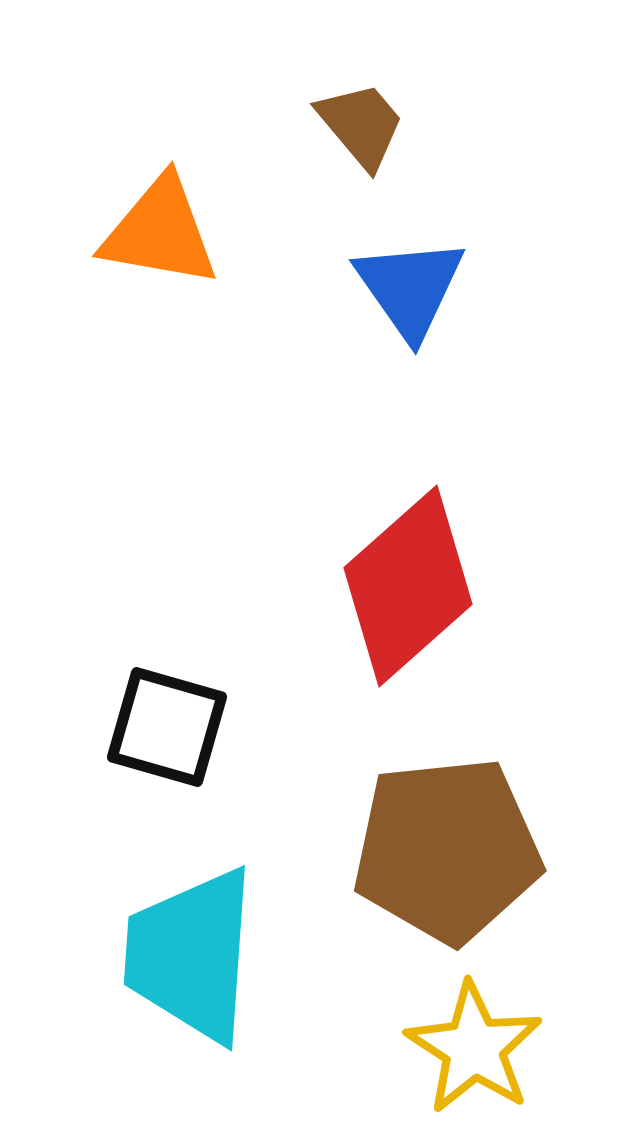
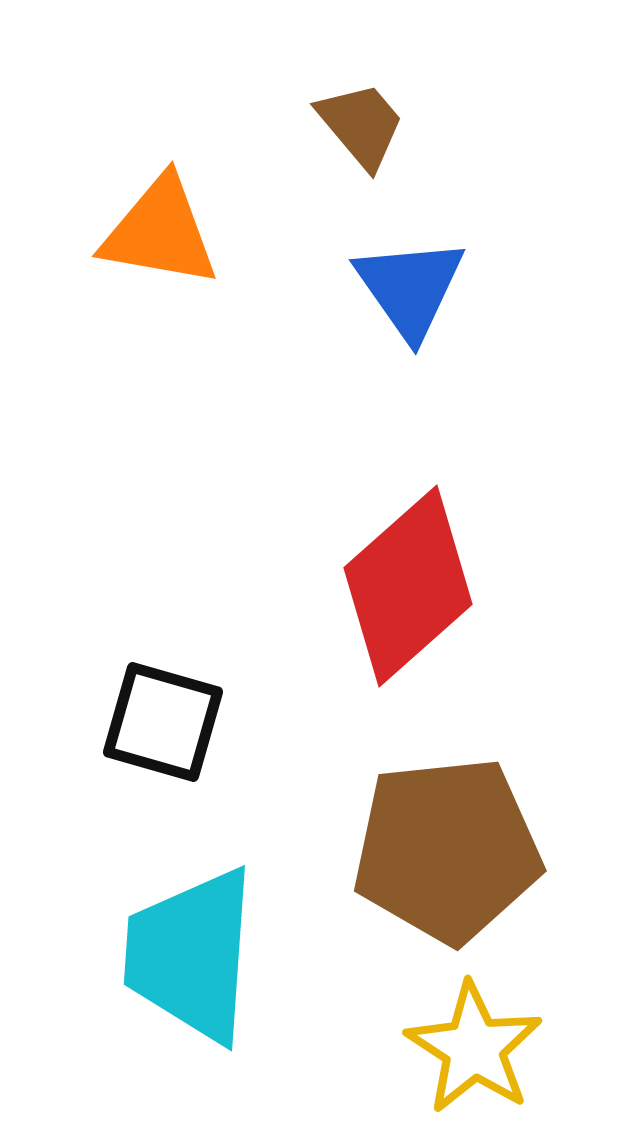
black square: moved 4 px left, 5 px up
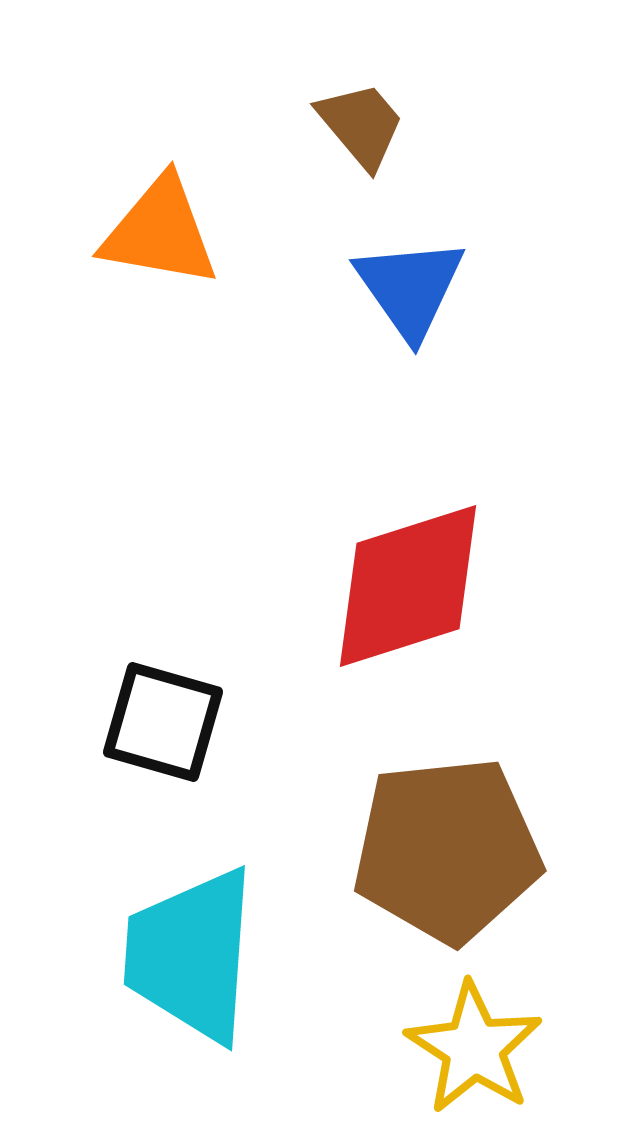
red diamond: rotated 24 degrees clockwise
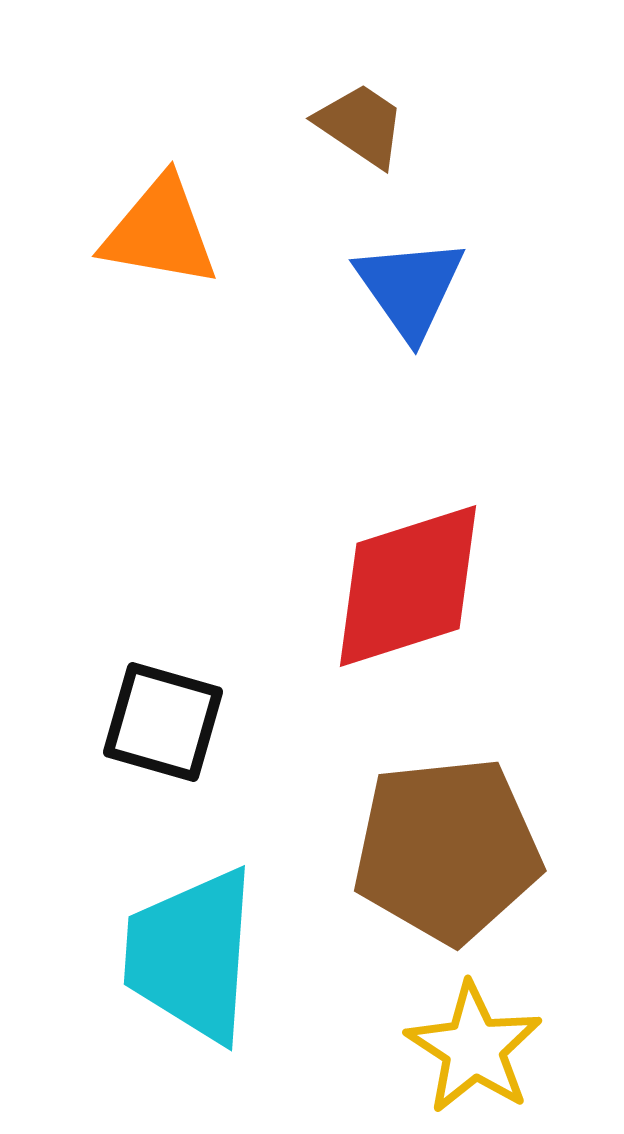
brown trapezoid: rotated 16 degrees counterclockwise
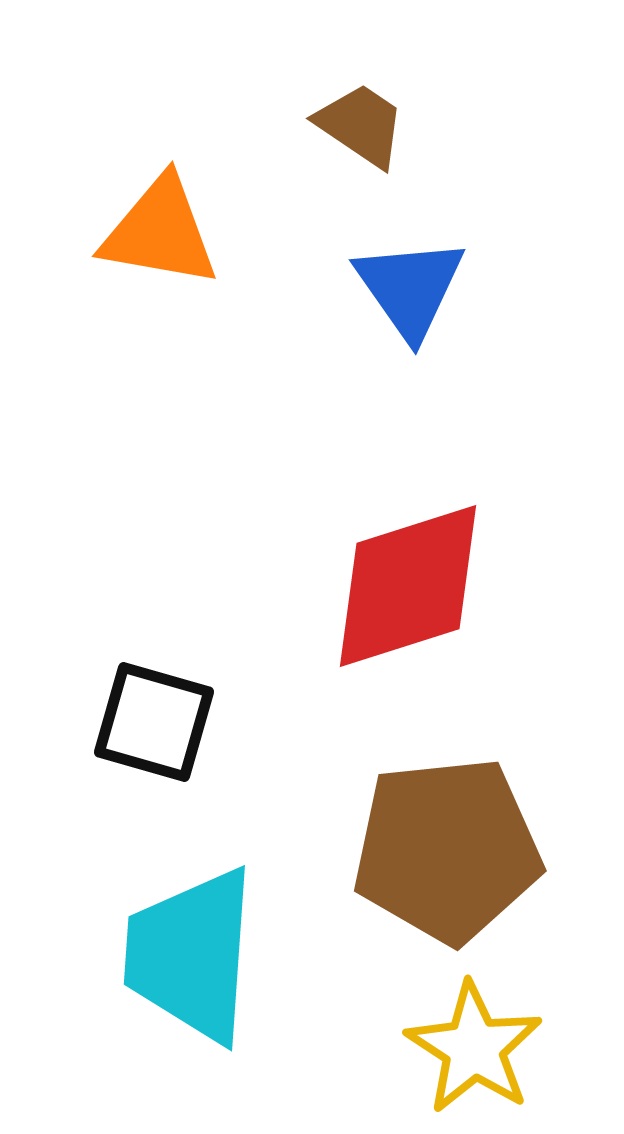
black square: moved 9 px left
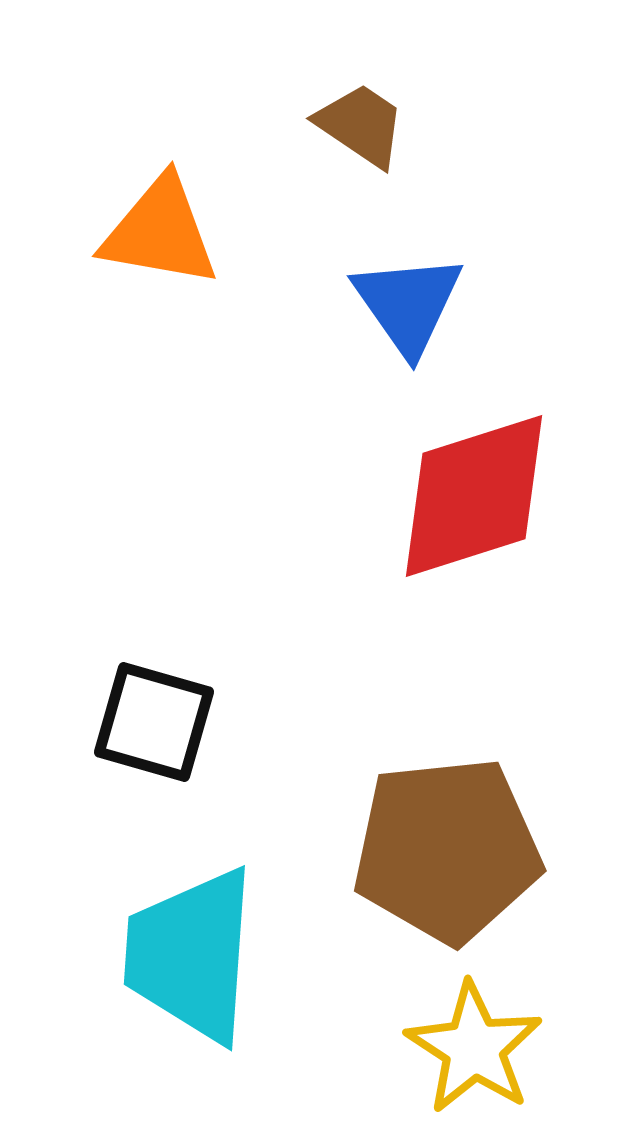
blue triangle: moved 2 px left, 16 px down
red diamond: moved 66 px right, 90 px up
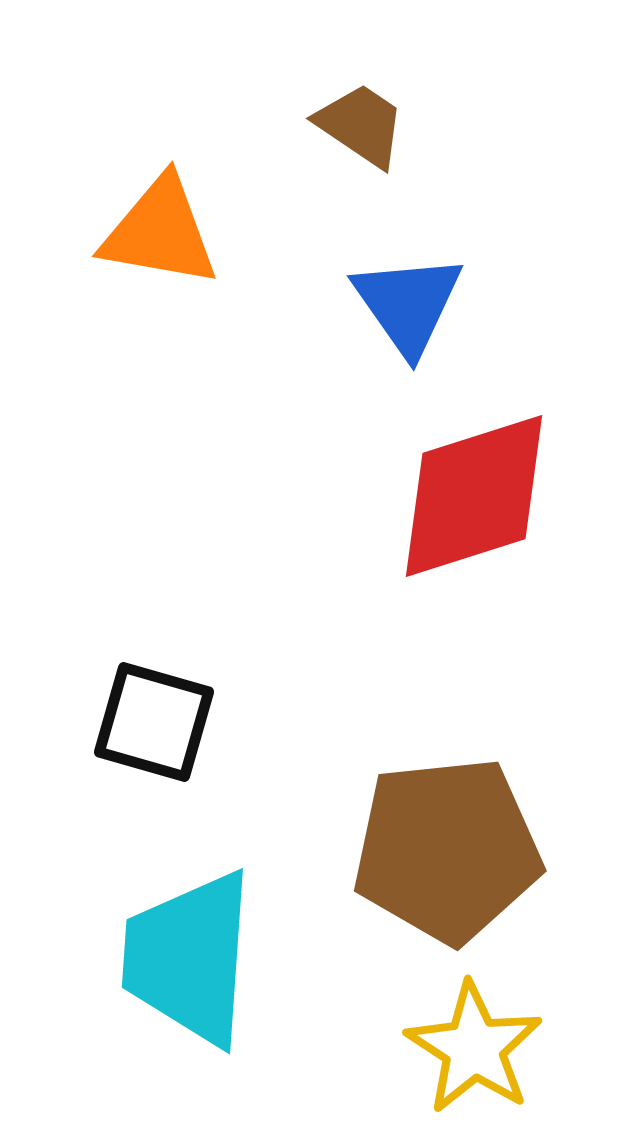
cyan trapezoid: moved 2 px left, 3 px down
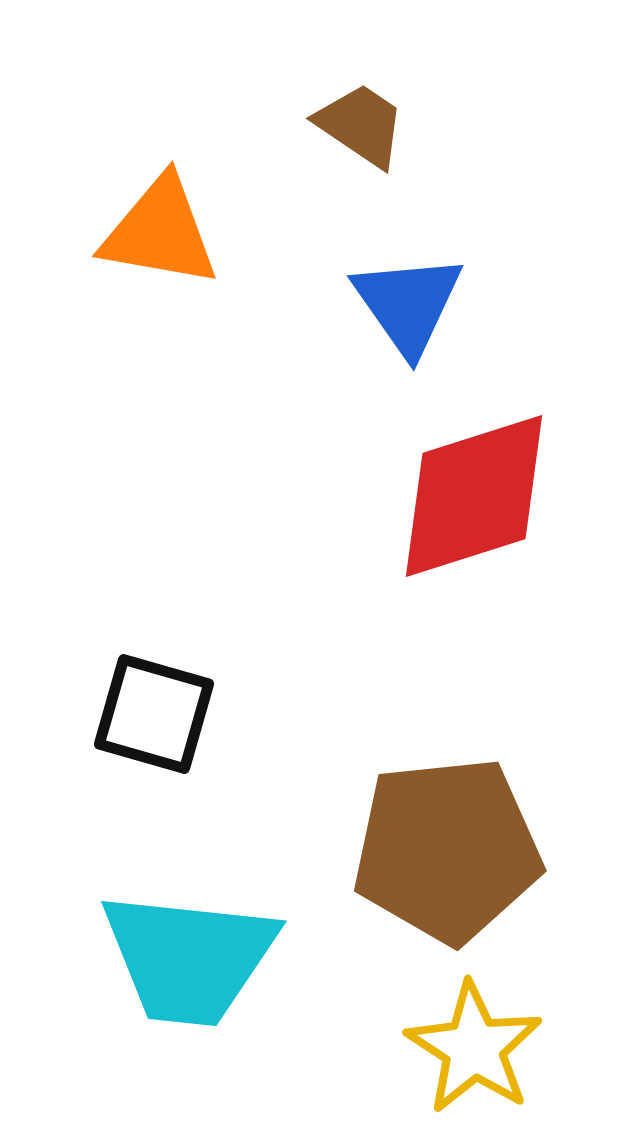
black square: moved 8 px up
cyan trapezoid: rotated 88 degrees counterclockwise
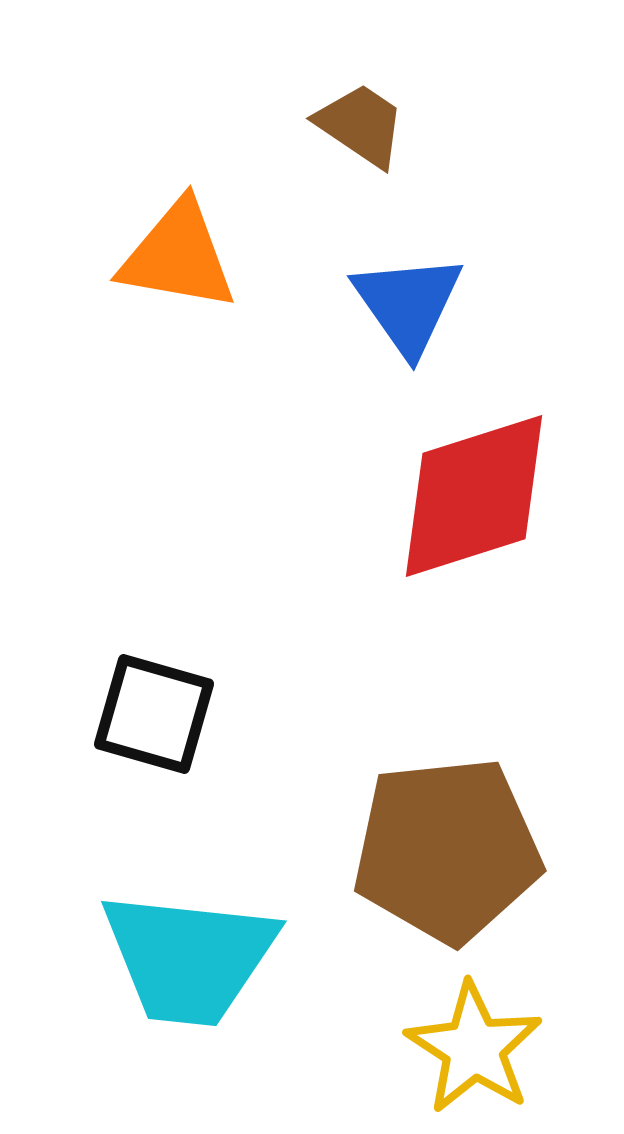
orange triangle: moved 18 px right, 24 px down
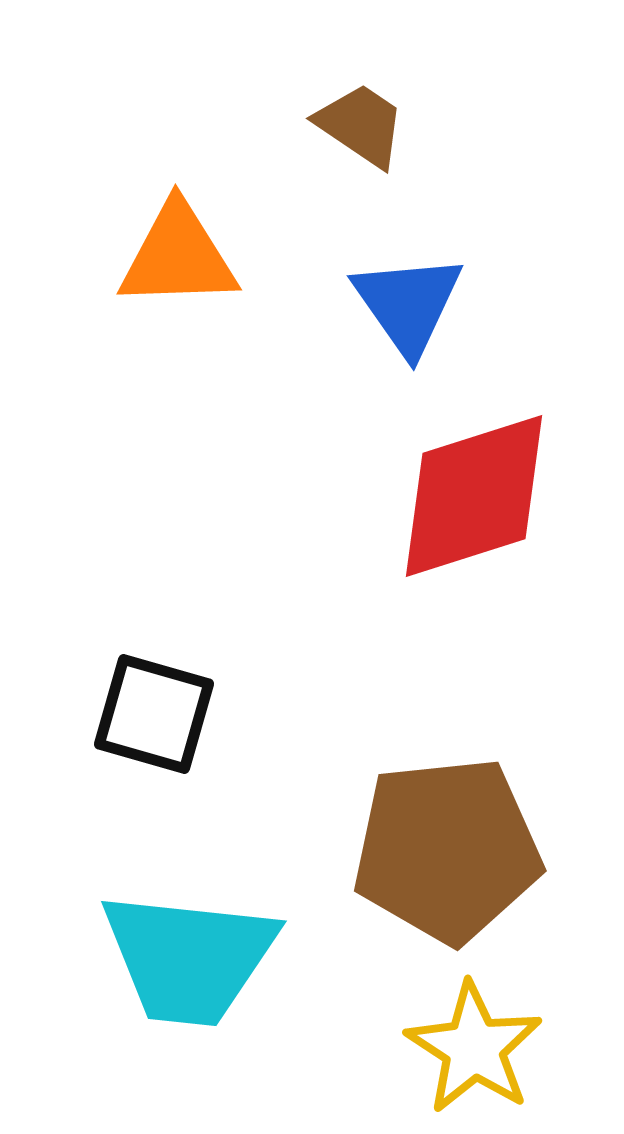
orange triangle: rotated 12 degrees counterclockwise
